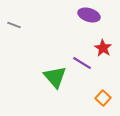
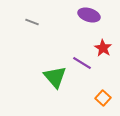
gray line: moved 18 px right, 3 px up
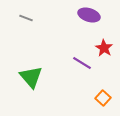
gray line: moved 6 px left, 4 px up
red star: moved 1 px right
green triangle: moved 24 px left
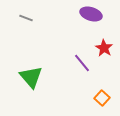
purple ellipse: moved 2 px right, 1 px up
purple line: rotated 18 degrees clockwise
orange square: moved 1 px left
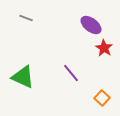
purple ellipse: moved 11 px down; rotated 20 degrees clockwise
purple line: moved 11 px left, 10 px down
green triangle: moved 8 px left; rotated 25 degrees counterclockwise
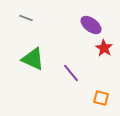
green triangle: moved 10 px right, 18 px up
orange square: moved 1 px left; rotated 28 degrees counterclockwise
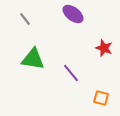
gray line: moved 1 px left, 1 px down; rotated 32 degrees clockwise
purple ellipse: moved 18 px left, 11 px up
red star: rotated 12 degrees counterclockwise
green triangle: rotated 15 degrees counterclockwise
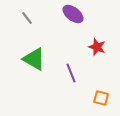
gray line: moved 2 px right, 1 px up
red star: moved 7 px left, 1 px up
green triangle: moved 1 px right; rotated 20 degrees clockwise
purple line: rotated 18 degrees clockwise
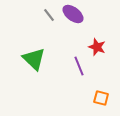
gray line: moved 22 px right, 3 px up
green triangle: rotated 15 degrees clockwise
purple line: moved 8 px right, 7 px up
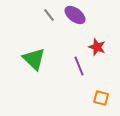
purple ellipse: moved 2 px right, 1 px down
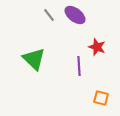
purple line: rotated 18 degrees clockwise
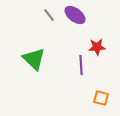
red star: rotated 24 degrees counterclockwise
purple line: moved 2 px right, 1 px up
